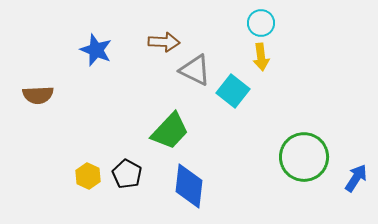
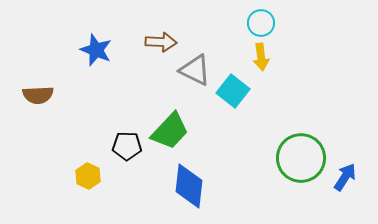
brown arrow: moved 3 px left
green circle: moved 3 px left, 1 px down
black pentagon: moved 28 px up; rotated 28 degrees counterclockwise
blue arrow: moved 11 px left, 1 px up
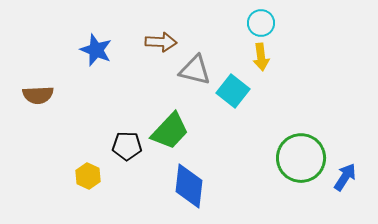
gray triangle: rotated 12 degrees counterclockwise
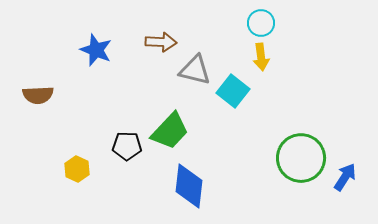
yellow hexagon: moved 11 px left, 7 px up
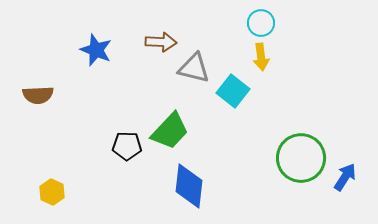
gray triangle: moved 1 px left, 2 px up
yellow hexagon: moved 25 px left, 23 px down
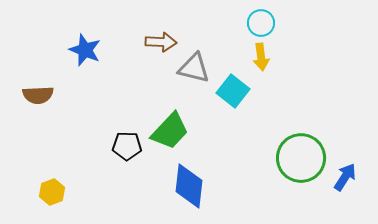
blue star: moved 11 px left
yellow hexagon: rotated 15 degrees clockwise
